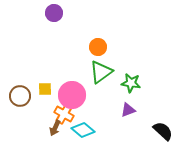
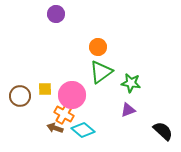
purple circle: moved 2 px right, 1 px down
brown arrow: rotated 84 degrees clockwise
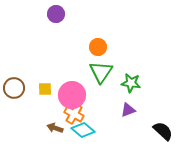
green triangle: rotated 20 degrees counterclockwise
brown circle: moved 6 px left, 8 px up
orange cross: moved 10 px right
